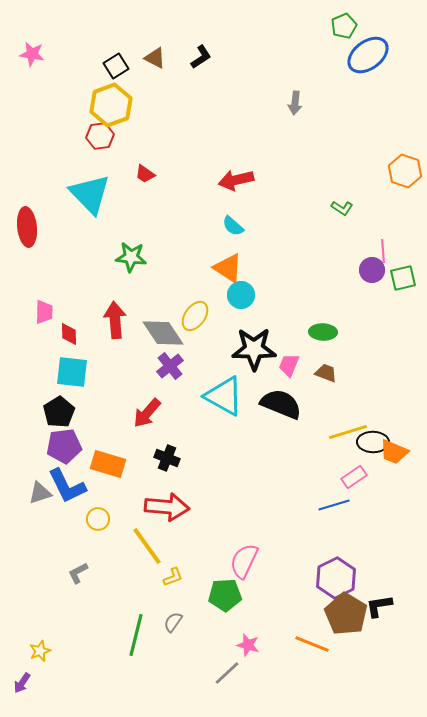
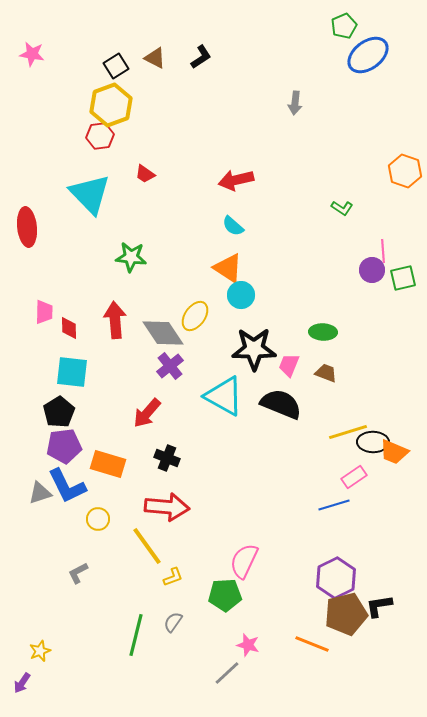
red diamond at (69, 334): moved 6 px up
brown pentagon at (346, 614): rotated 27 degrees clockwise
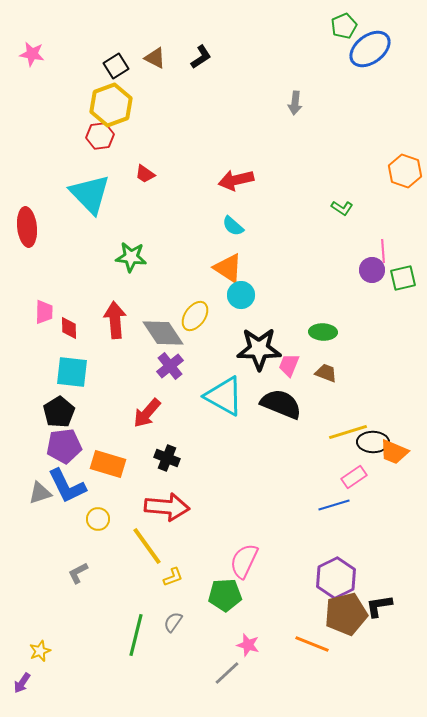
blue ellipse at (368, 55): moved 2 px right, 6 px up
black star at (254, 349): moved 5 px right
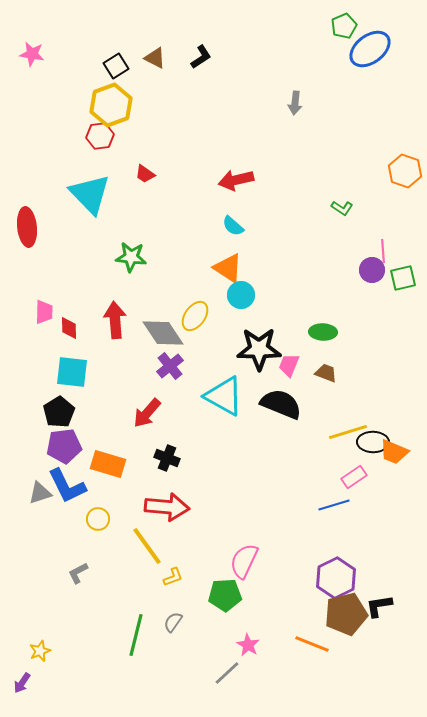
pink star at (248, 645): rotated 15 degrees clockwise
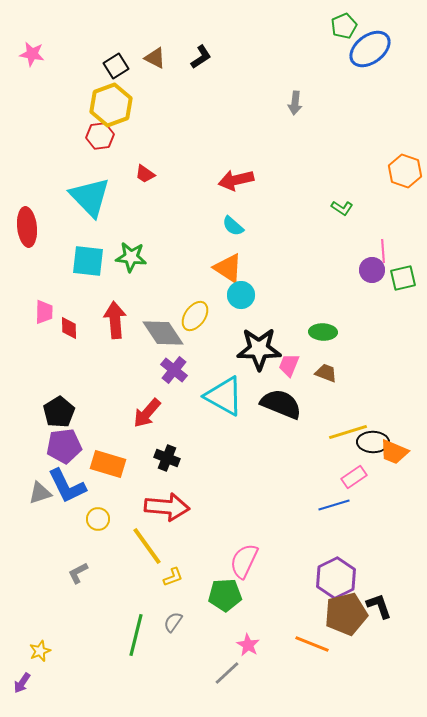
cyan triangle at (90, 194): moved 3 px down
purple cross at (170, 366): moved 4 px right, 4 px down; rotated 12 degrees counterclockwise
cyan square at (72, 372): moved 16 px right, 111 px up
black L-shape at (379, 606): rotated 80 degrees clockwise
